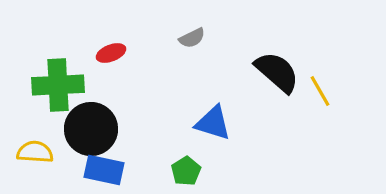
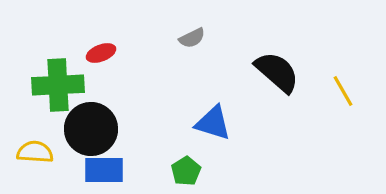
red ellipse: moved 10 px left
yellow line: moved 23 px right
blue rectangle: rotated 12 degrees counterclockwise
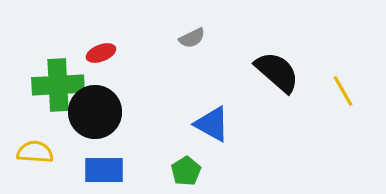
blue triangle: moved 1 px left, 1 px down; rotated 12 degrees clockwise
black circle: moved 4 px right, 17 px up
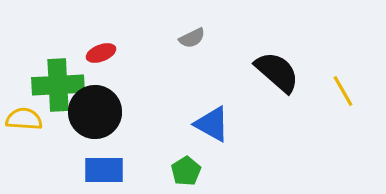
yellow semicircle: moved 11 px left, 33 px up
